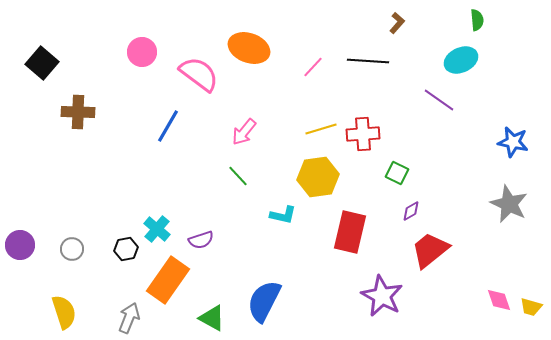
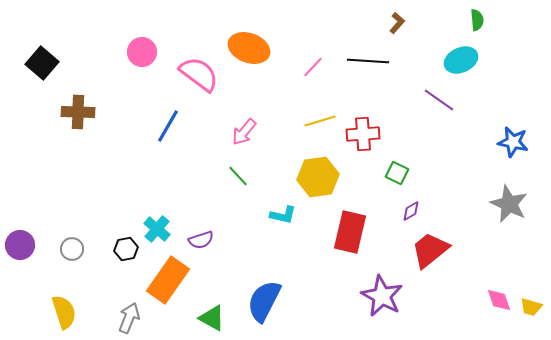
yellow line: moved 1 px left, 8 px up
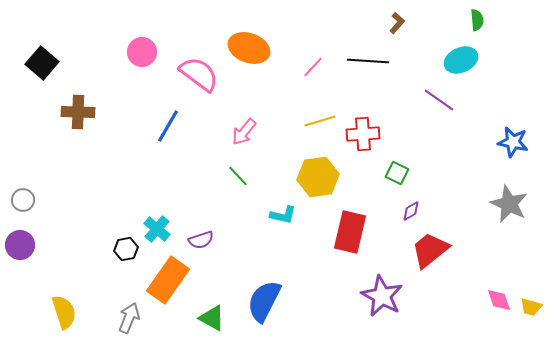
gray circle: moved 49 px left, 49 px up
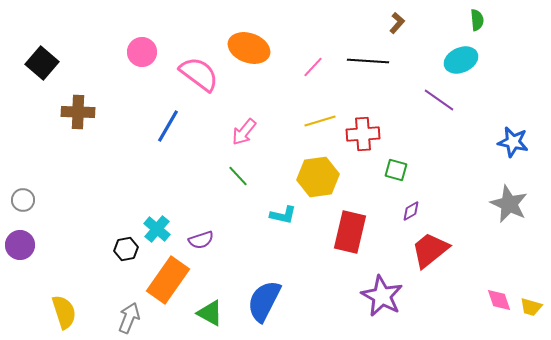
green square: moved 1 px left, 3 px up; rotated 10 degrees counterclockwise
green triangle: moved 2 px left, 5 px up
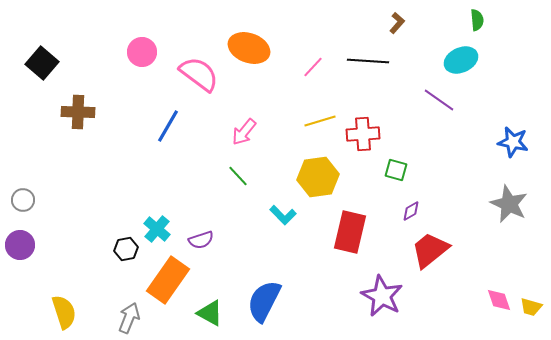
cyan L-shape: rotated 32 degrees clockwise
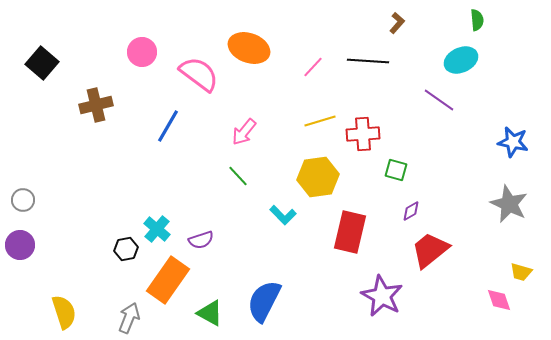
brown cross: moved 18 px right, 7 px up; rotated 16 degrees counterclockwise
yellow trapezoid: moved 10 px left, 35 px up
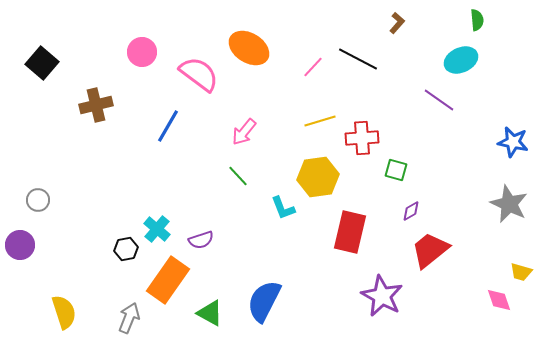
orange ellipse: rotated 12 degrees clockwise
black line: moved 10 px left, 2 px up; rotated 24 degrees clockwise
red cross: moved 1 px left, 4 px down
gray circle: moved 15 px right
cyan L-shape: moved 7 px up; rotated 24 degrees clockwise
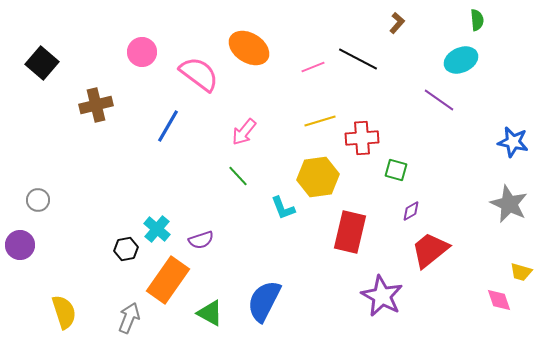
pink line: rotated 25 degrees clockwise
